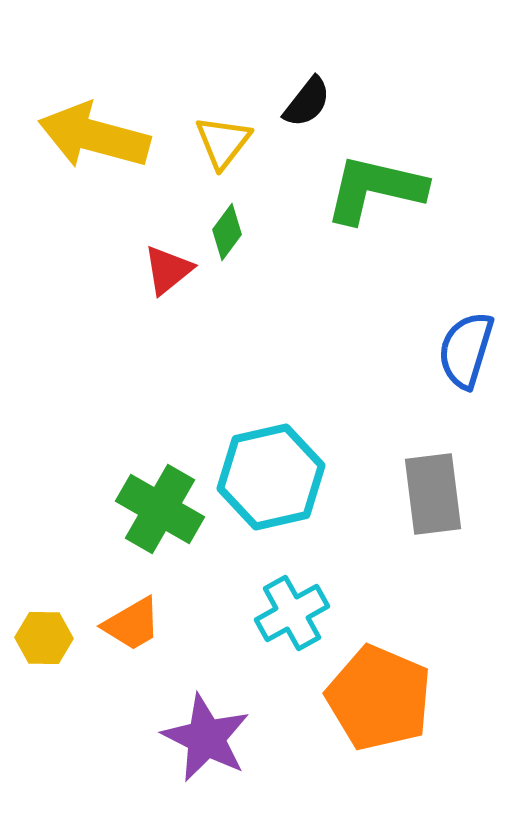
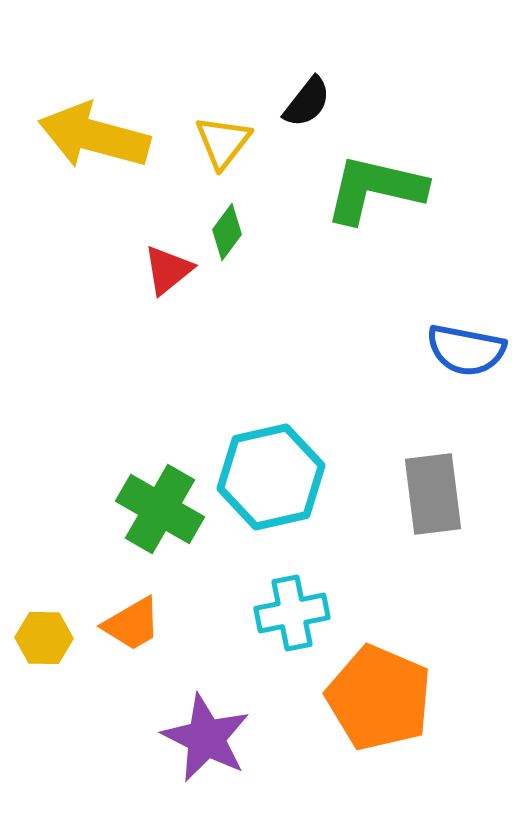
blue semicircle: rotated 96 degrees counterclockwise
cyan cross: rotated 18 degrees clockwise
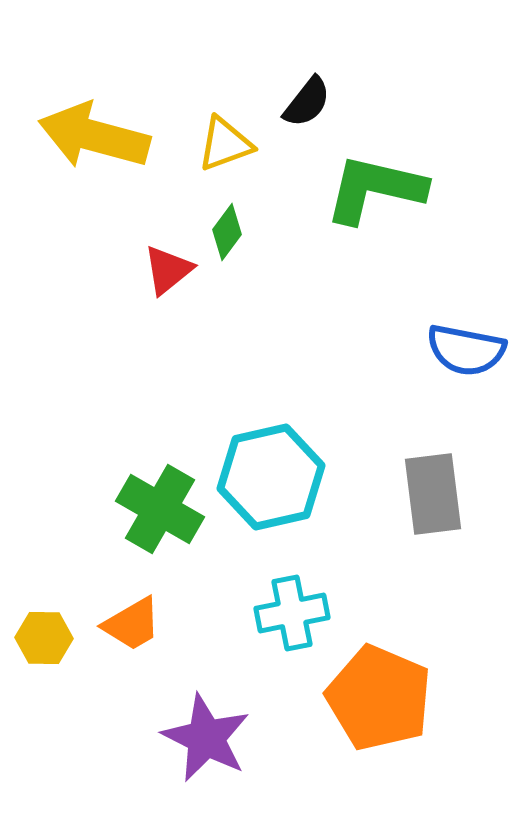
yellow triangle: moved 2 px right, 2 px down; rotated 32 degrees clockwise
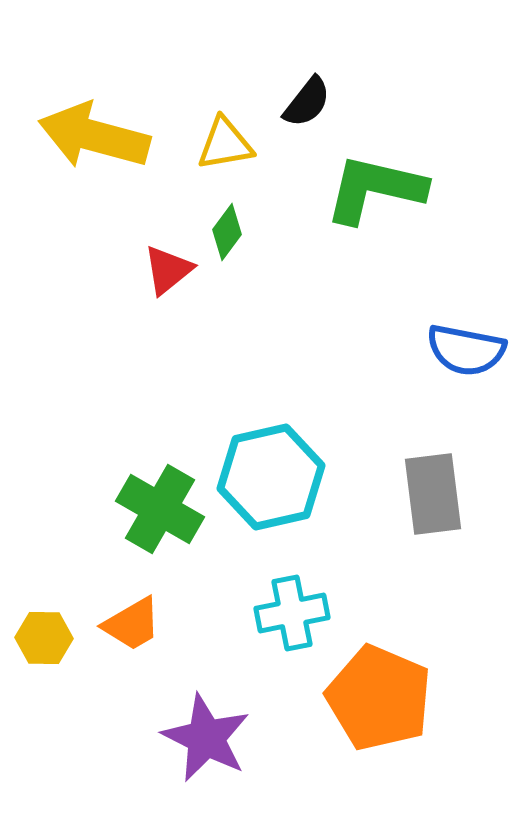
yellow triangle: rotated 10 degrees clockwise
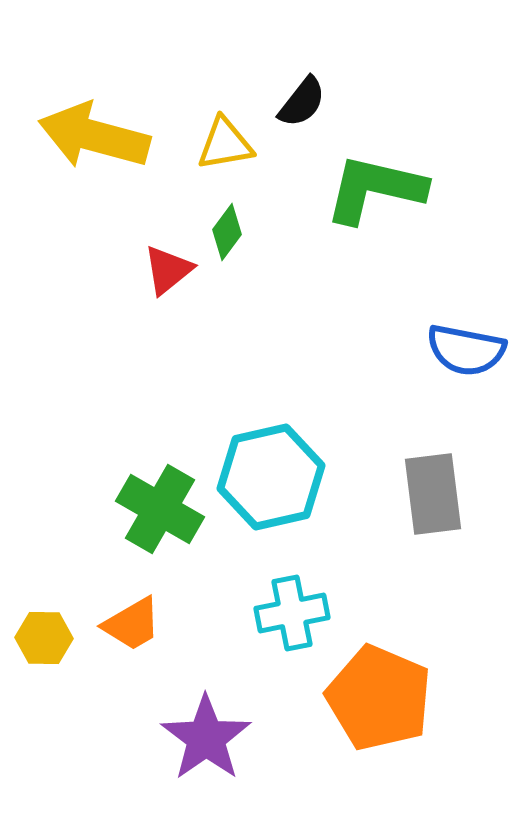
black semicircle: moved 5 px left
purple star: rotated 10 degrees clockwise
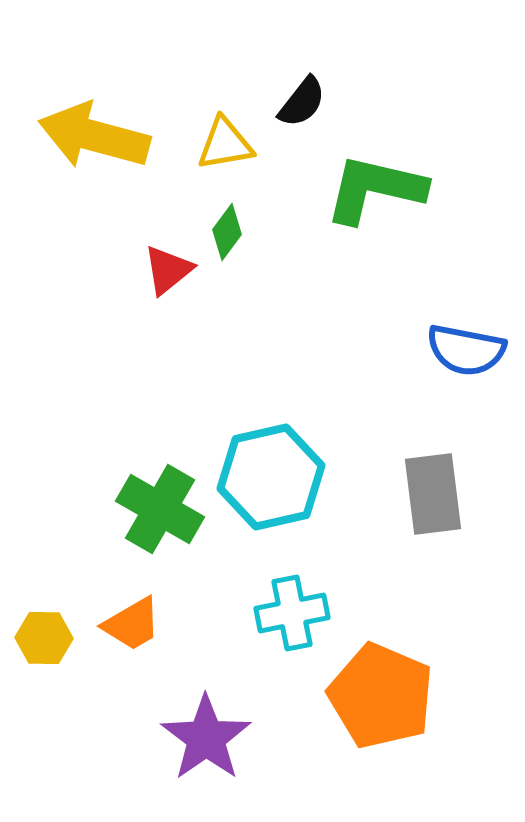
orange pentagon: moved 2 px right, 2 px up
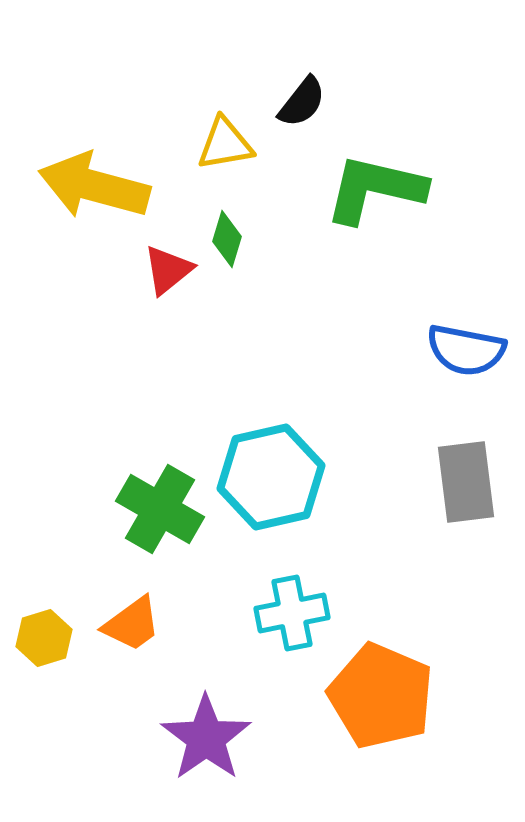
yellow arrow: moved 50 px down
green diamond: moved 7 px down; rotated 20 degrees counterclockwise
gray rectangle: moved 33 px right, 12 px up
orange trapezoid: rotated 6 degrees counterclockwise
yellow hexagon: rotated 18 degrees counterclockwise
